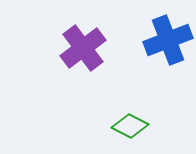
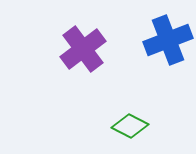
purple cross: moved 1 px down
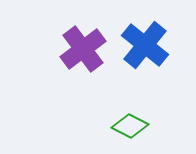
blue cross: moved 23 px left, 5 px down; rotated 30 degrees counterclockwise
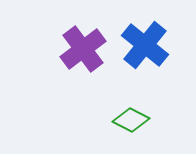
green diamond: moved 1 px right, 6 px up
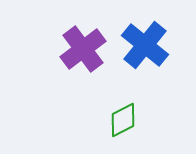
green diamond: moved 8 px left; rotated 54 degrees counterclockwise
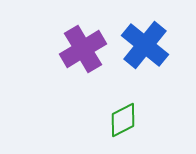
purple cross: rotated 6 degrees clockwise
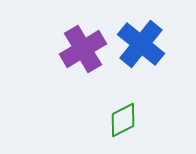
blue cross: moved 4 px left, 1 px up
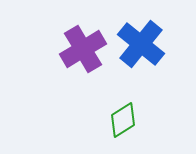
green diamond: rotated 6 degrees counterclockwise
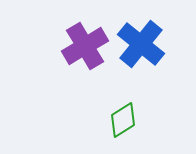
purple cross: moved 2 px right, 3 px up
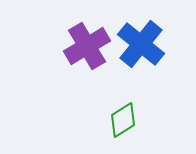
purple cross: moved 2 px right
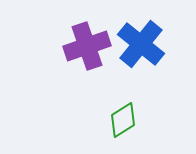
purple cross: rotated 12 degrees clockwise
